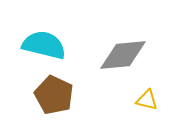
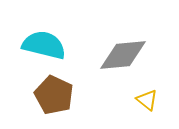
yellow triangle: rotated 25 degrees clockwise
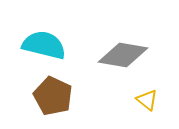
gray diamond: rotated 15 degrees clockwise
brown pentagon: moved 1 px left, 1 px down
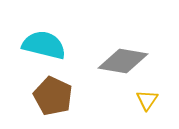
gray diamond: moved 6 px down
yellow triangle: rotated 25 degrees clockwise
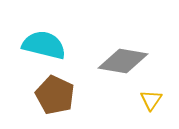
brown pentagon: moved 2 px right, 1 px up
yellow triangle: moved 4 px right
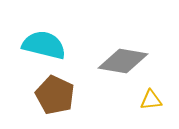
yellow triangle: rotated 50 degrees clockwise
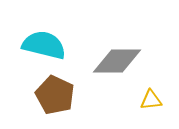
gray diamond: moved 6 px left; rotated 9 degrees counterclockwise
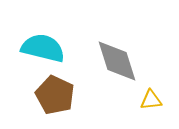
cyan semicircle: moved 1 px left, 3 px down
gray diamond: rotated 72 degrees clockwise
